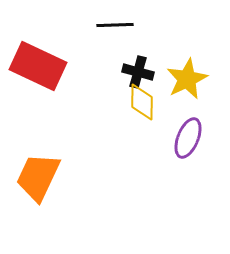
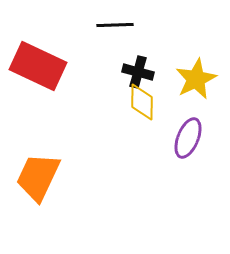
yellow star: moved 9 px right
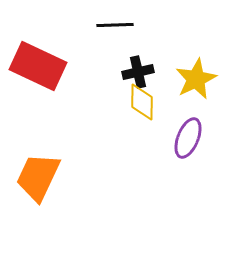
black cross: rotated 28 degrees counterclockwise
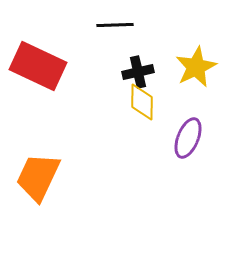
yellow star: moved 12 px up
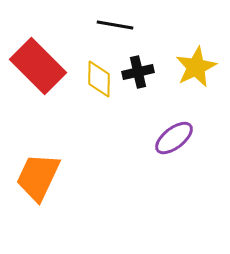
black line: rotated 12 degrees clockwise
red rectangle: rotated 20 degrees clockwise
yellow diamond: moved 43 px left, 23 px up
purple ellipse: moved 14 px left; rotated 30 degrees clockwise
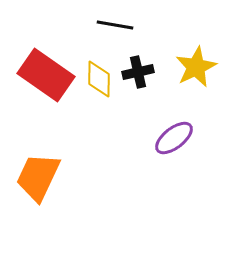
red rectangle: moved 8 px right, 9 px down; rotated 10 degrees counterclockwise
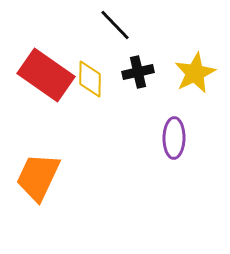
black line: rotated 36 degrees clockwise
yellow star: moved 1 px left, 6 px down
yellow diamond: moved 9 px left
purple ellipse: rotated 51 degrees counterclockwise
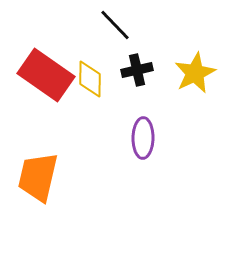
black cross: moved 1 px left, 2 px up
purple ellipse: moved 31 px left
orange trapezoid: rotated 12 degrees counterclockwise
